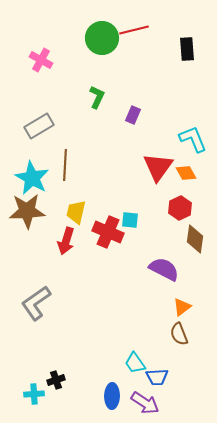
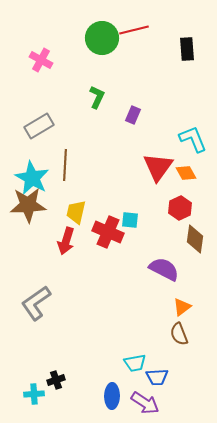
brown star: moved 1 px right, 6 px up
cyan trapezoid: rotated 65 degrees counterclockwise
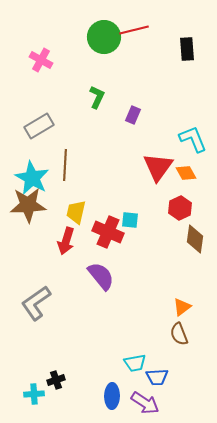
green circle: moved 2 px right, 1 px up
purple semicircle: moved 63 px left, 7 px down; rotated 24 degrees clockwise
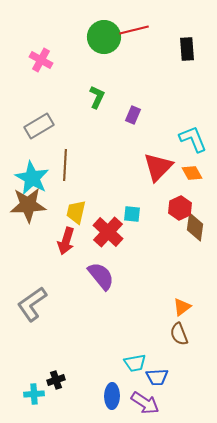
red triangle: rotated 8 degrees clockwise
orange diamond: moved 6 px right
cyan square: moved 2 px right, 6 px up
red cross: rotated 20 degrees clockwise
brown diamond: moved 12 px up
gray L-shape: moved 4 px left, 1 px down
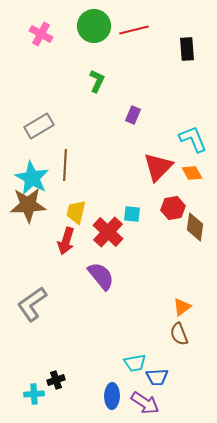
green circle: moved 10 px left, 11 px up
pink cross: moved 26 px up
green L-shape: moved 16 px up
red hexagon: moved 7 px left; rotated 15 degrees clockwise
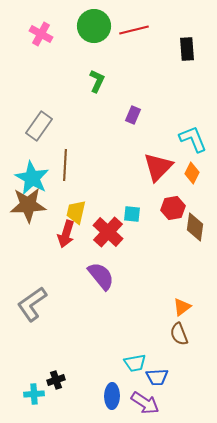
gray rectangle: rotated 24 degrees counterclockwise
orange diamond: rotated 55 degrees clockwise
red arrow: moved 7 px up
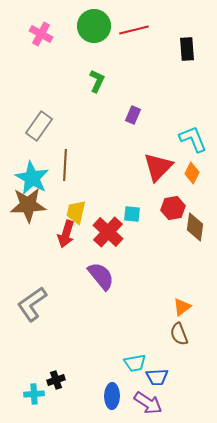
purple arrow: moved 3 px right
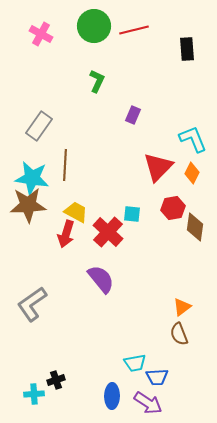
cyan star: rotated 20 degrees counterclockwise
yellow trapezoid: rotated 105 degrees clockwise
purple semicircle: moved 3 px down
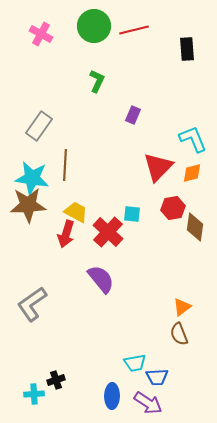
orange diamond: rotated 50 degrees clockwise
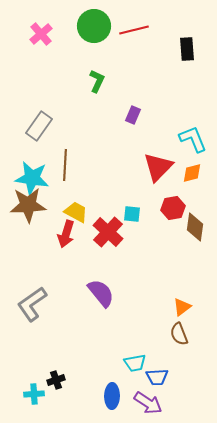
pink cross: rotated 20 degrees clockwise
purple semicircle: moved 14 px down
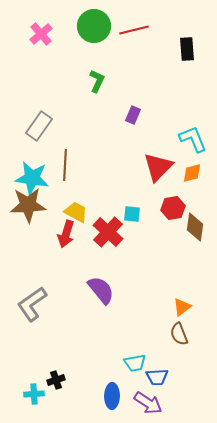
purple semicircle: moved 3 px up
